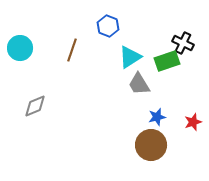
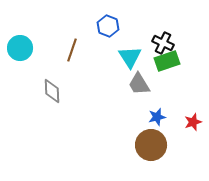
black cross: moved 20 px left
cyan triangle: rotated 30 degrees counterclockwise
gray diamond: moved 17 px right, 15 px up; rotated 70 degrees counterclockwise
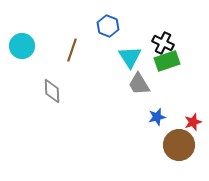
cyan circle: moved 2 px right, 2 px up
brown circle: moved 28 px right
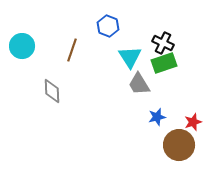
green rectangle: moved 3 px left, 2 px down
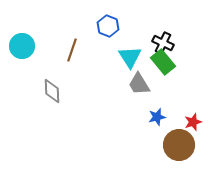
green rectangle: moved 1 px left, 1 px up; rotated 70 degrees clockwise
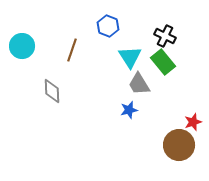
black cross: moved 2 px right, 7 px up
blue star: moved 28 px left, 7 px up
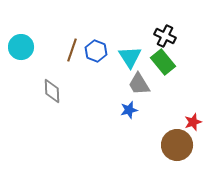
blue hexagon: moved 12 px left, 25 px down
cyan circle: moved 1 px left, 1 px down
brown circle: moved 2 px left
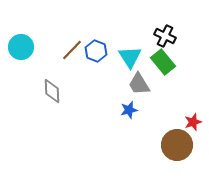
brown line: rotated 25 degrees clockwise
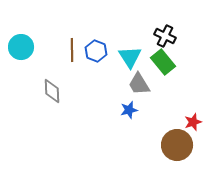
brown line: rotated 45 degrees counterclockwise
